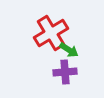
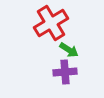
red cross: moved 10 px up
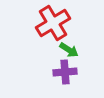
red cross: moved 2 px right
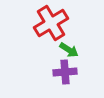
red cross: moved 2 px left
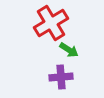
purple cross: moved 4 px left, 5 px down
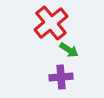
red cross: rotated 8 degrees counterclockwise
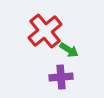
red cross: moved 6 px left, 8 px down
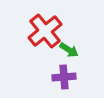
purple cross: moved 3 px right
